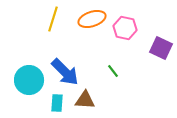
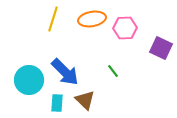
orange ellipse: rotated 8 degrees clockwise
pink hexagon: rotated 15 degrees counterclockwise
brown triangle: rotated 40 degrees clockwise
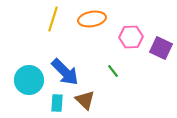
pink hexagon: moved 6 px right, 9 px down
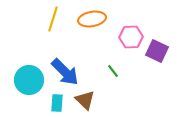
purple square: moved 4 px left, 3 px down
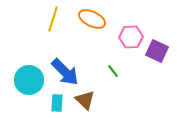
orange ellipse: rotated 36 degrees clockwise
